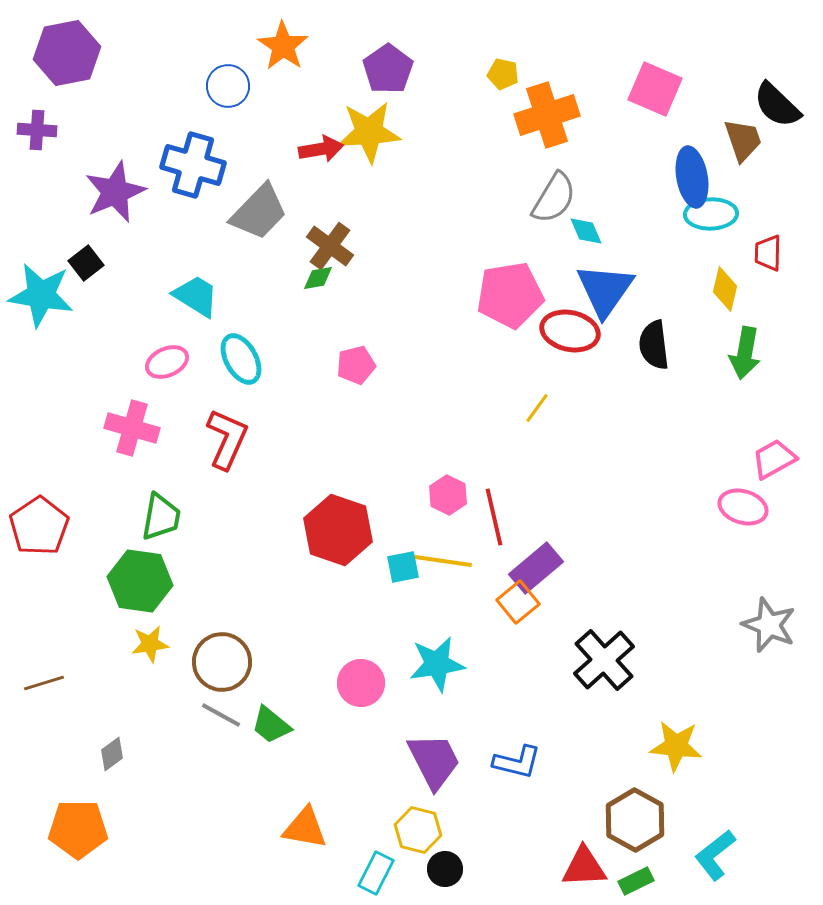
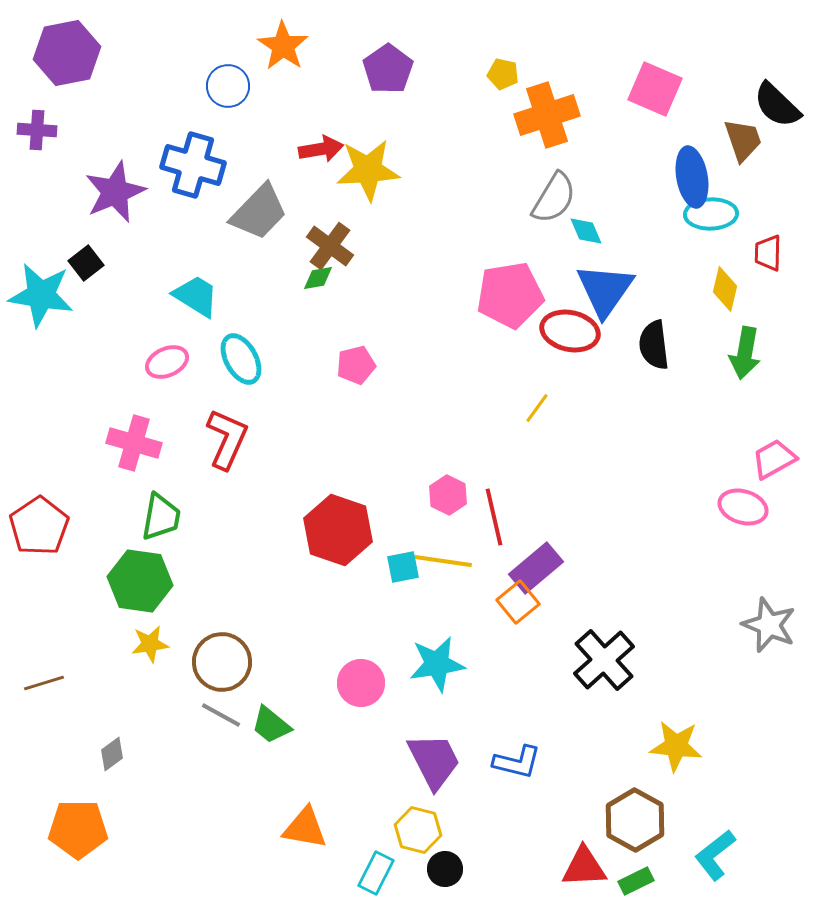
yellow star at (369, 132): moved 1 px left, 38 px down
pink cross at (132, 428): moved 2 px right, 15 px down
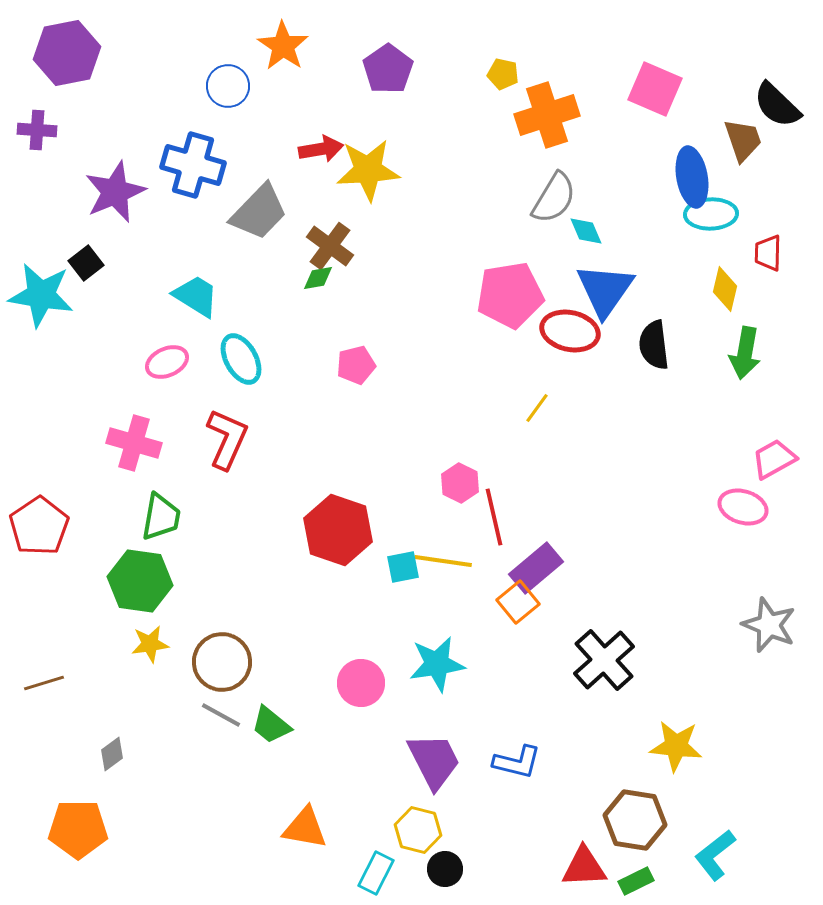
pink hexagon at (448, 495): moved 12 px right, 12 px up
brown hexagon at (635, 820): rotated 20 degrees counterclockwise
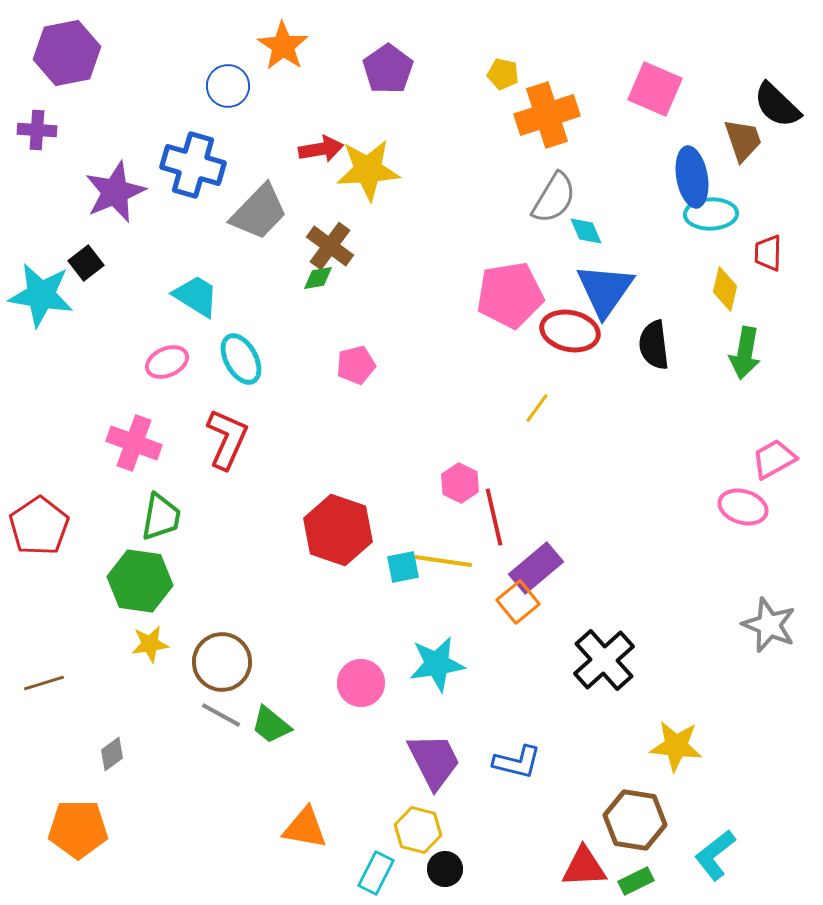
pink cross at (134, 443): rotated 4 degrees clockwise
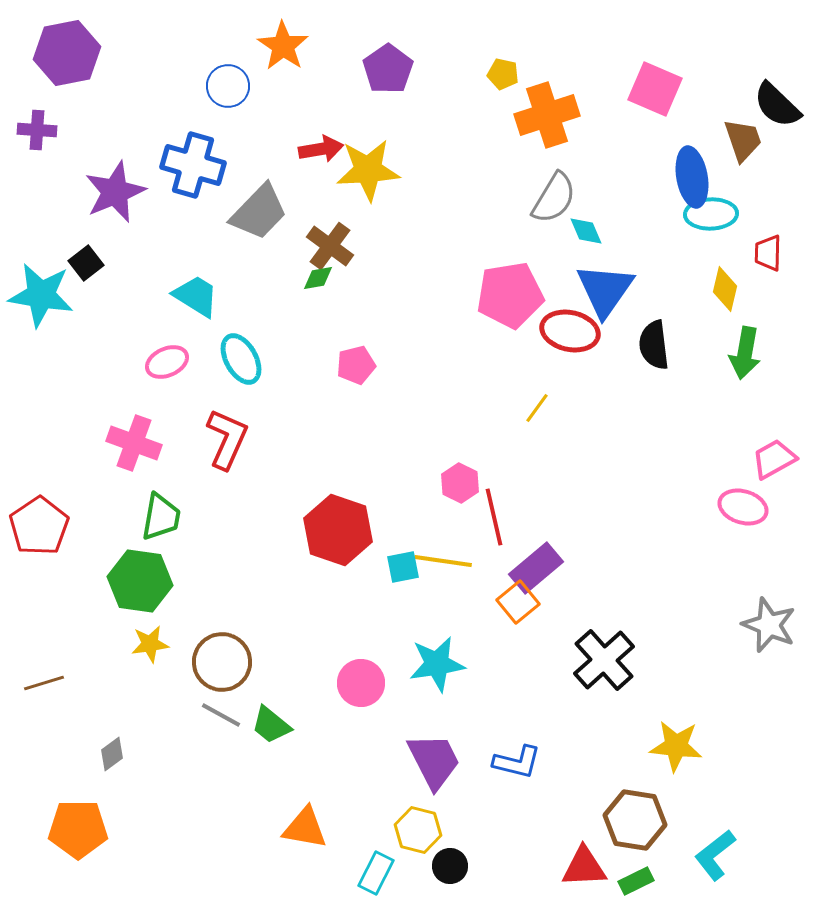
black circle at (445, 869): moved 5 px right, 3 px up
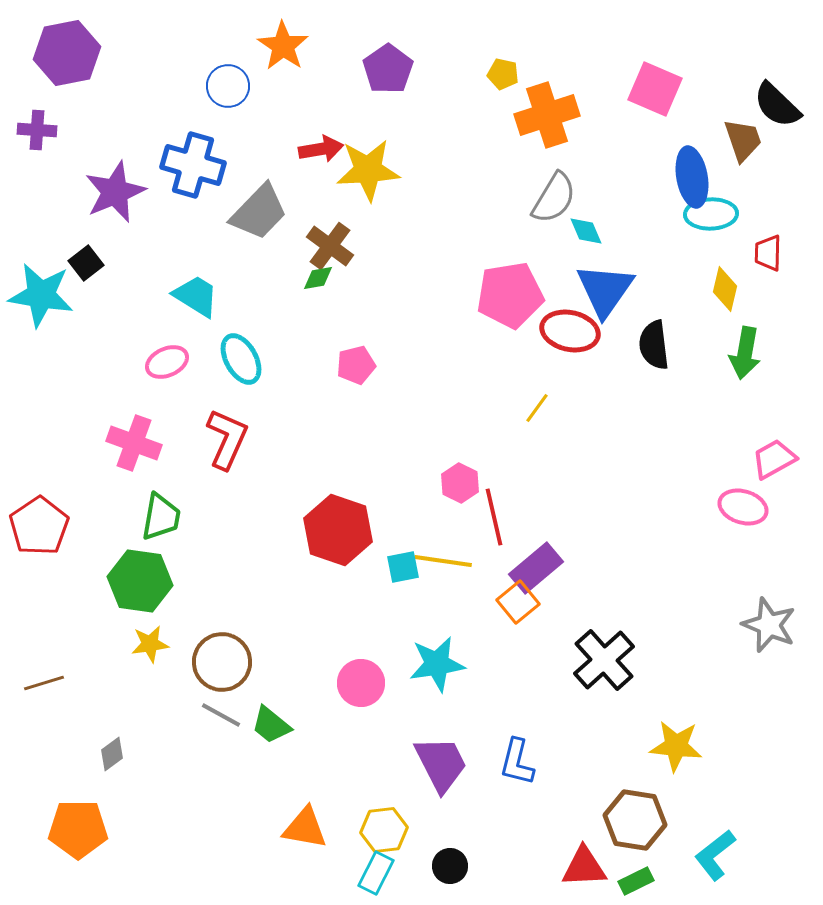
purple trapezoid at (434, 761): moved 7 px right, 3 px down
blue L-shape at (517, 762): rotated 90 degrees clockwise
yellow hexagon at (418, 830): moved 34 px left; rotated 21 degrees counterclockwise
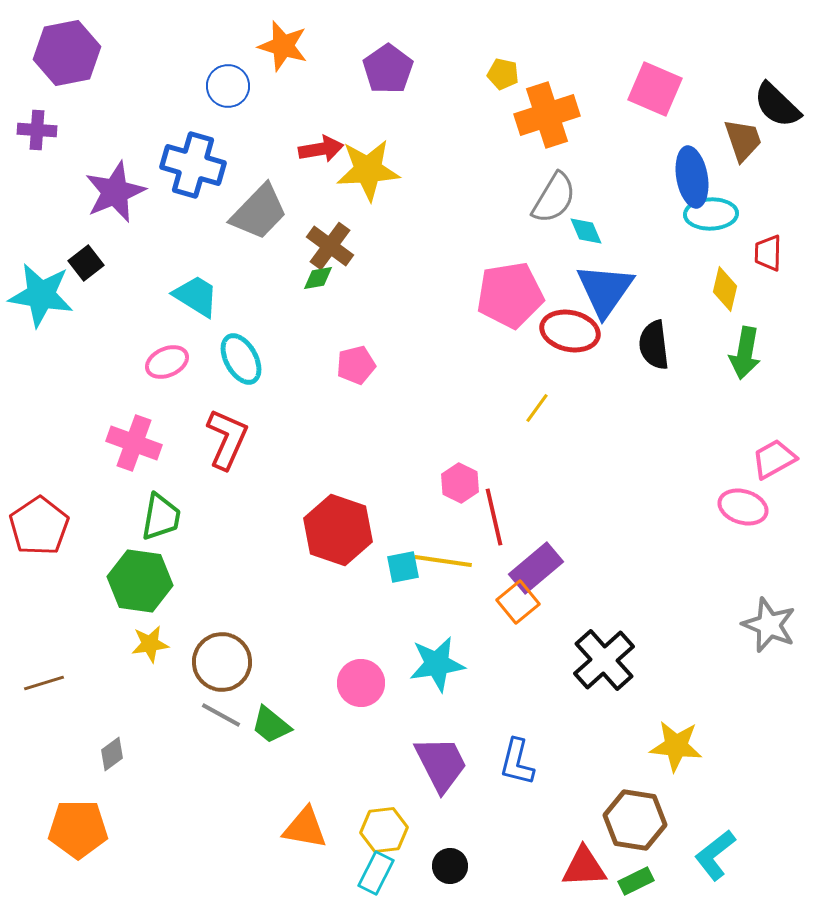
orange star at (283, 46): rotated 18 degrees counterclockwise
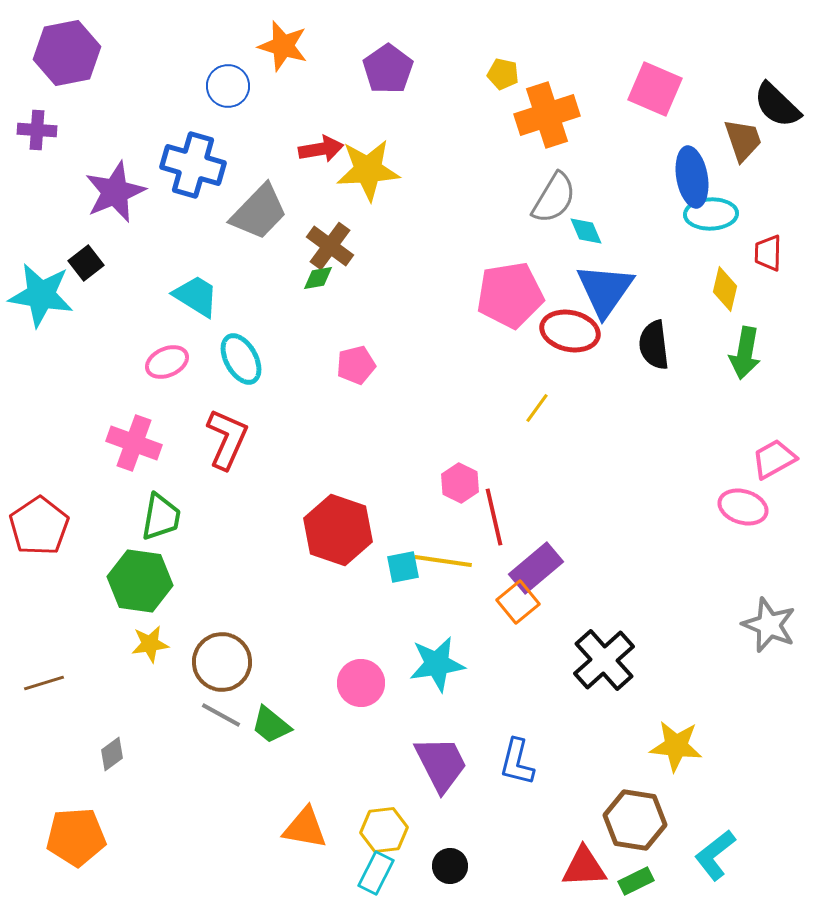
orange pentagon at (78, 829): moved 2 px left, 8 px down; rotated 4 degrees counterclockwise
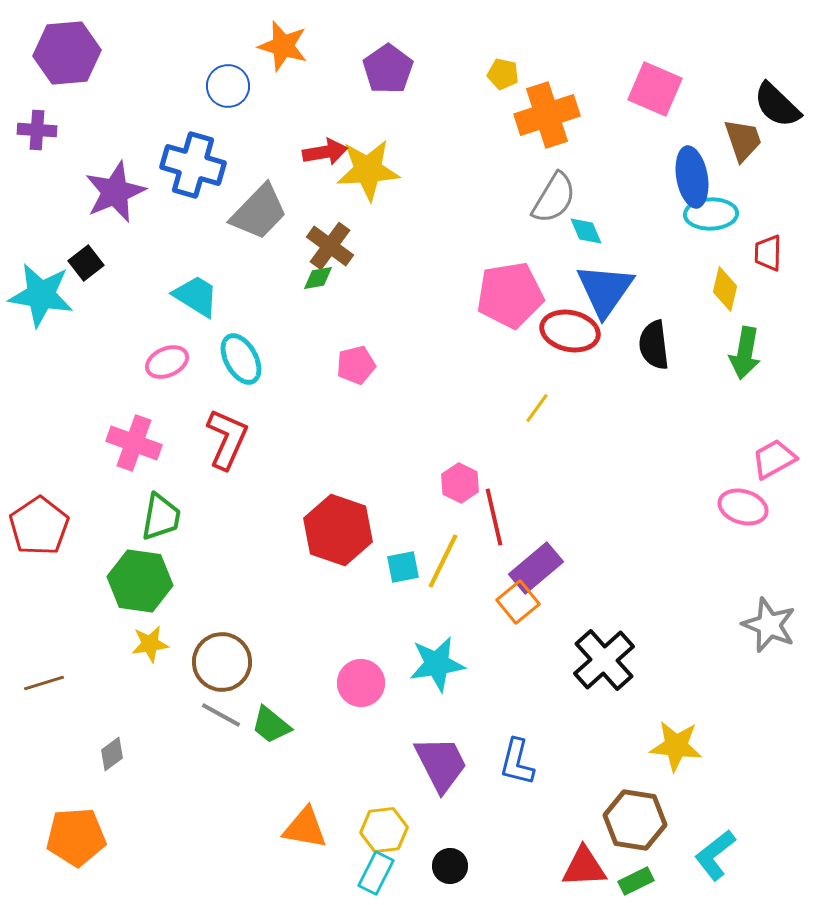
purple hexagon at (67, 53): rotated 6 degrees clockwise
red arrow at (321, 149): moved 4 px right, 3 px down
yellow line at (443, 561): rotated 72 degrees counterclockwise
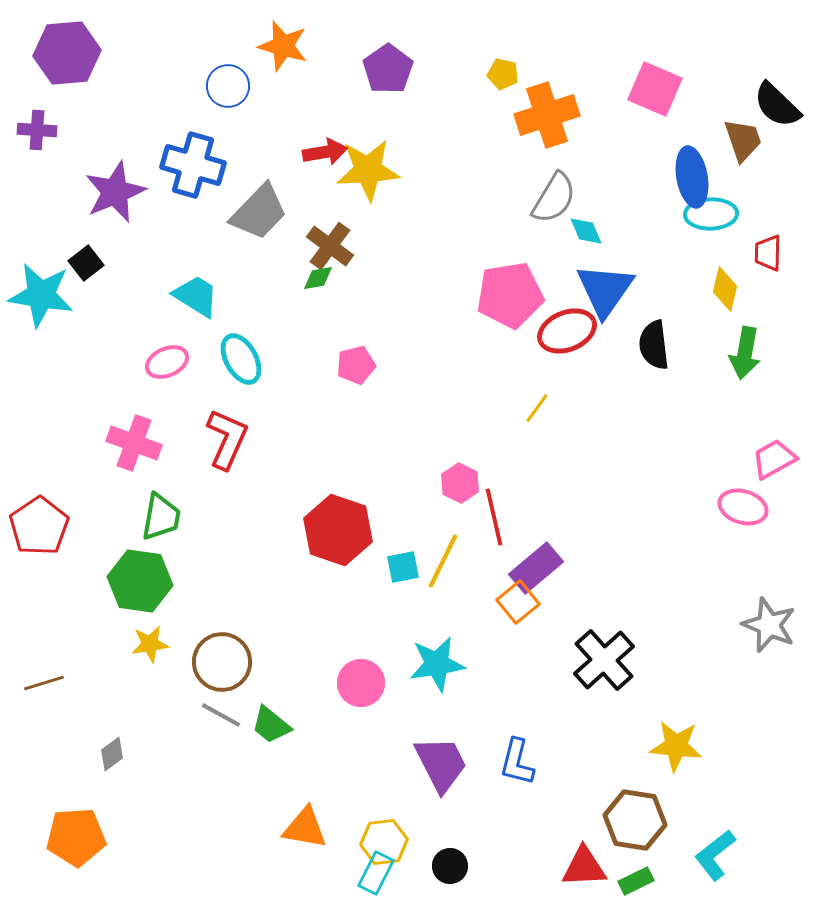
red ellipse at (570, 331): moved 3 px left; rotated 34 degrees counterclockwise
yellow hexagon at (384, 830): moved 12 px down
